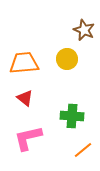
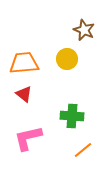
red triangle: moved 1 px left, 4 px up
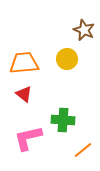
green cross: moved 9 px left, 4 px down
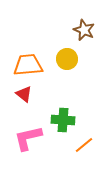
orange trapezoid: moved 4 px right, 2 px down
orange line: moved 1 px right, 5 px up
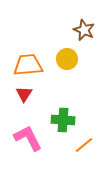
red triangle: rotated 24 degrees clockwise
pink L-shape: rotated 76 degrees clockwise
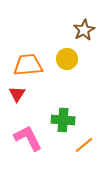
brown star: rotated 20 degrees clockwise
red triangle: moved 7 px left
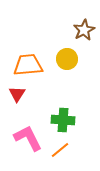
orange line: moved 24 px left, 5 px down
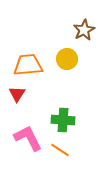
orange line: rotated 72 degrees clockwise
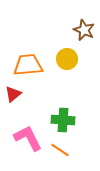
brown star: rotated 20 degrees counterclockwise
red triangle: moved 4 px left; rotated 18 degrees clockwise
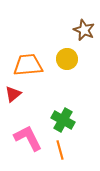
green cross: rotated 25 degrees clockwise
orange line: rotated 42 degrees clockwise
